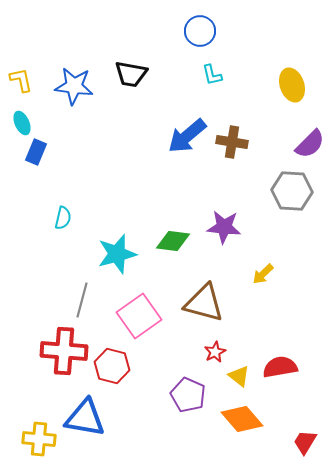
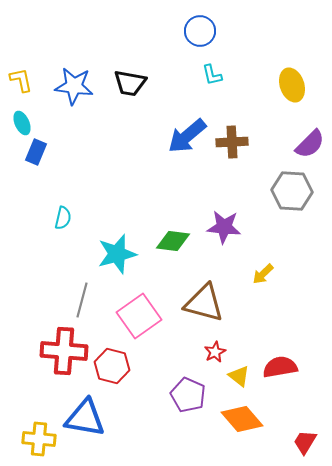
black trapezoid: moved 1 px left, 9 px down
brown cross: rotated 12 degrees counterclockwise
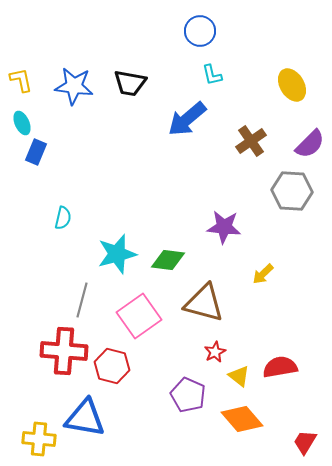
yellow ellipse: rotated 12 degrees counterclockwise
blue arrow: moved 17 px up
brown cross: moved 19 px right, 1 px up; rotated 32 degrees counterclockwise
green diamond: moved 5 px left, 19 px down
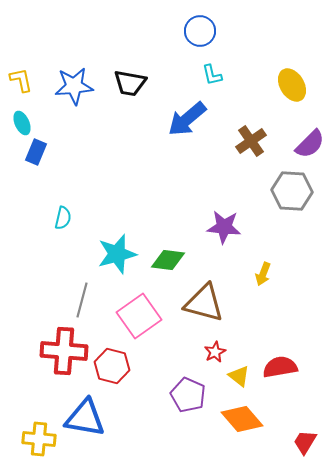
blue star: rotated 12 degrees counterclockwise
yellow arrow: rotated 25 degrees counterclockwise
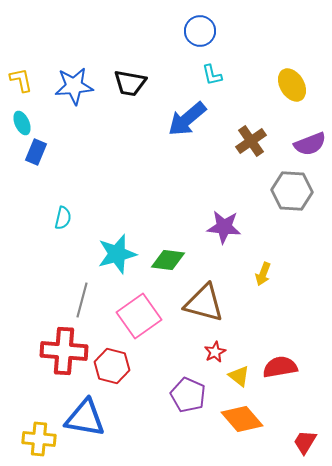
purple semicircle: rotated 24 degrees clockwise
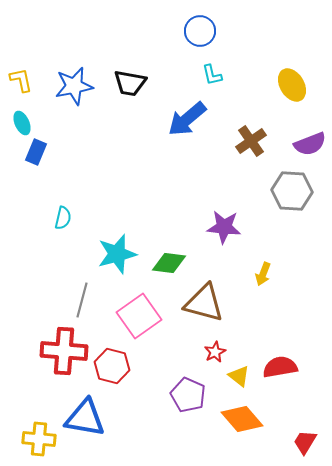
blue star: rotated 6 degrees counterclockwise
green diamond: moved 1 px right, 3 px down
